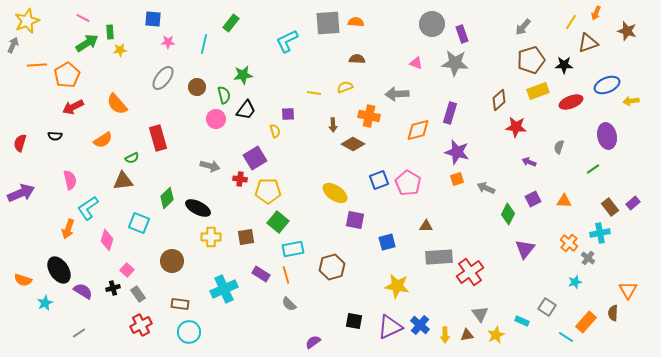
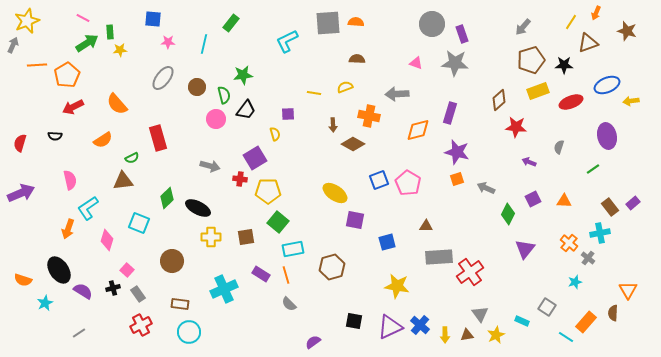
yellow semicircle at (275, 131): moved 3 px down
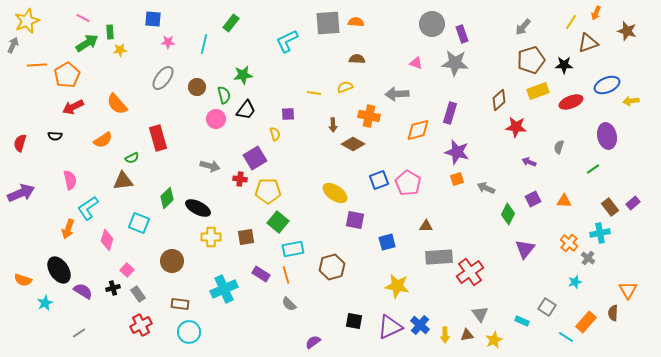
yellow star at (496, 335): moved 2 px left, 5 px down
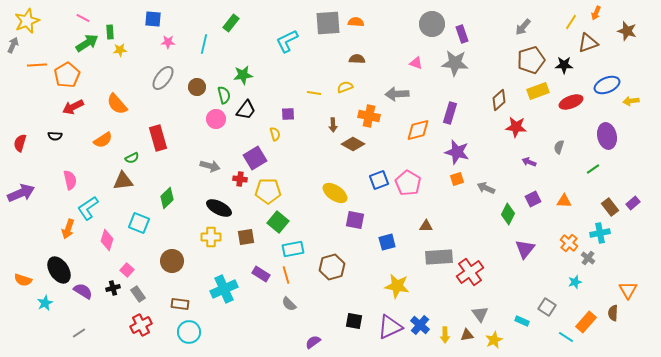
black ellipse at (198, 208): moved 21 px right
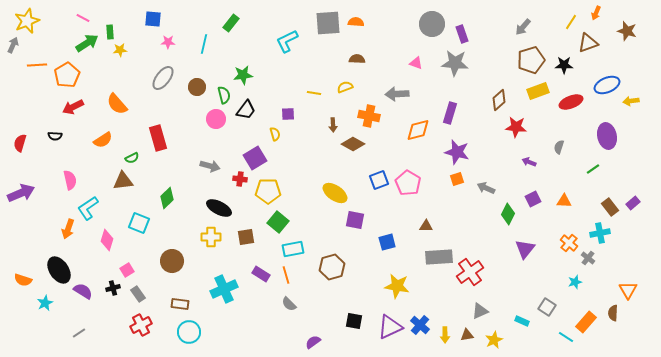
pink square at (127, 270): rotated 16 degrees clockwise
gray triangle at (480, 314): moved 3 px up; rotated 42 degrees clockwise
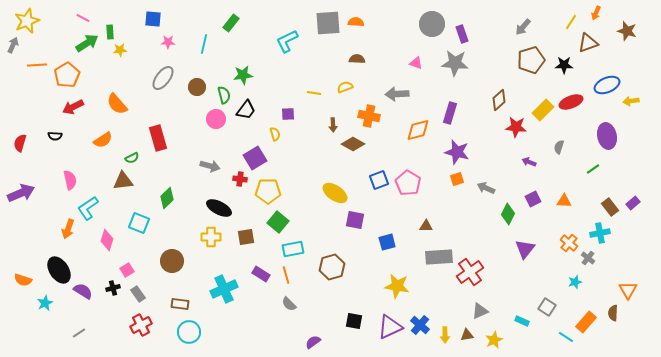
yellow rectangle at (538, 91): moved 5 px right, 19 px down; rotated 25 degrees counterclockwise
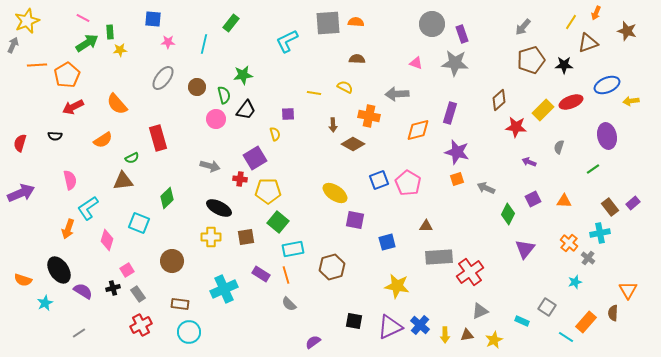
yellow semicircle at (345, 87): rotated 49 degrees clockwise
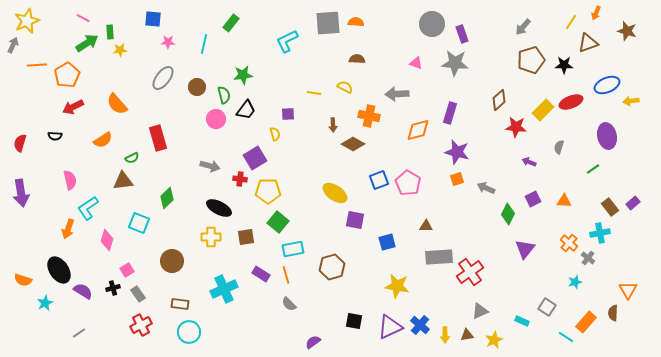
purple arrow at (21, 193): rotated 104 degrees clockwise
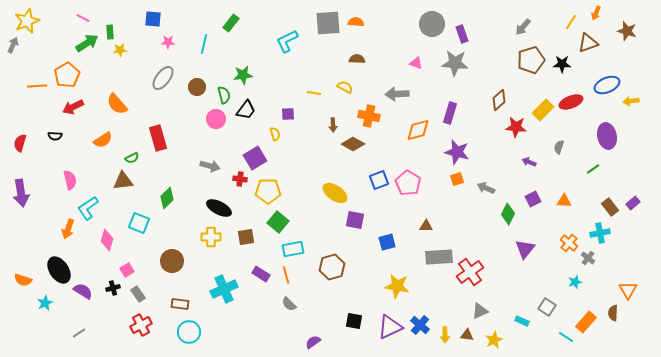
orange line at (37, 65): moved 21 px down
black star at (564, 65): moved 2 px left, 1 px up
brown triangle at (467, 335): rotated 16 degrees clockwise
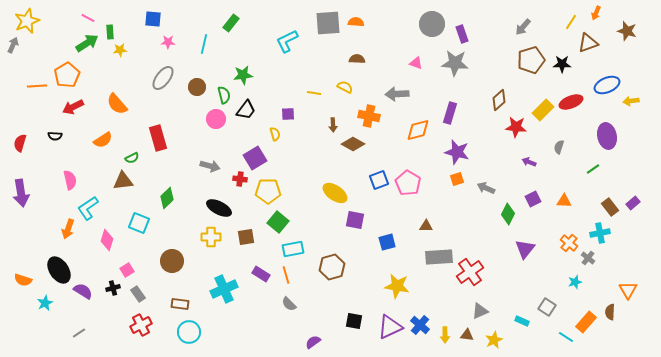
pink line at (83, 18): moved 5 px right
brown semicircle at (613, 313): moved 3 px left, 1 px up
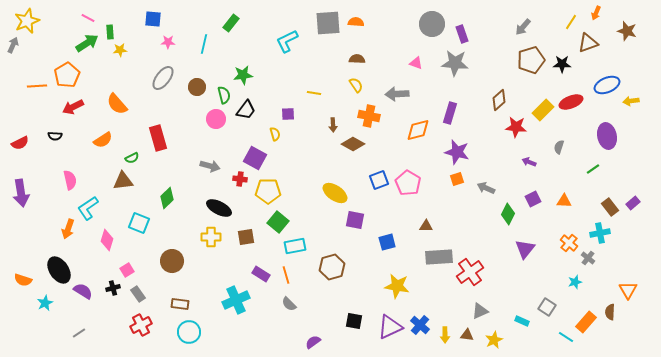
yellow semicircle at (345, 87): moved 11 px right, 2 px up; rotated 28 degrees clockwise
red semicircle at (20, 143): rotated 132 degrees counterclockwise
purple square at (255, 158): rotated 30 degrees counterclockwise
cyan rectangle at (293, 249): moved 2 px right, 3 px up
cyan cross at (224, 289): moved 12 px right, 11 px down
